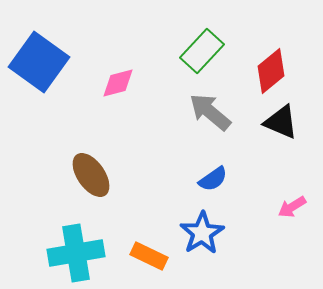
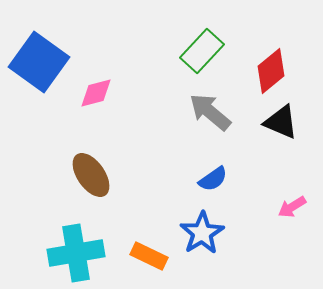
pink diamond: moved 22 px left, 10 px down
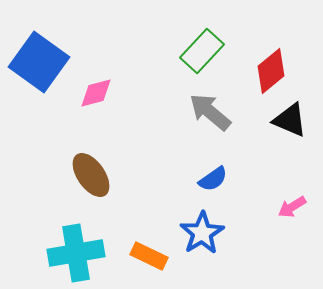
black triangle: moved 9 px right, 2 px up
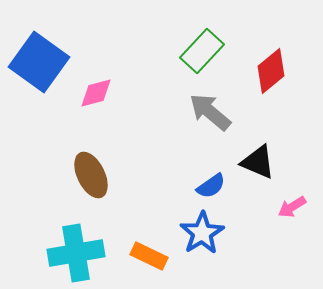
black triangle: moved 32 px left, 42 px down
brown ellipse: rotated 9 degrees clockwise
blue semicircle: moved 2 px left, 7 px down
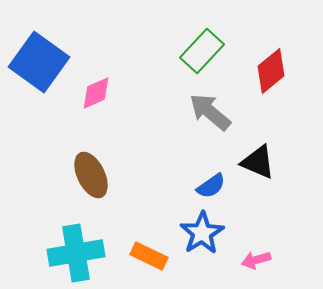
pink diamond: rotated 9 degrees counterclockwise
pink arrow: moved 36 px left, 53 px down; rotated 16 degrees clockwise
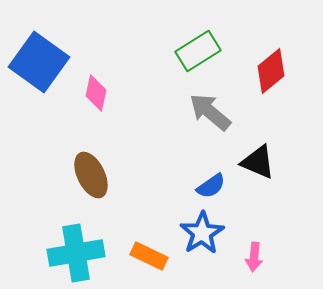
green rectangle: moved 4 px left; rotated 15 degrees clockwise
pink diamond: rotated 54 degrees counterclockwise
pink arrow: moved 2 px left, 3 px up; rotated 68 degrees counterclockwise
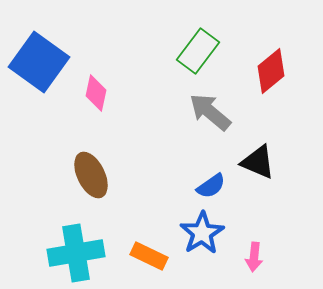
green rectangle: rotated 21 degrees counterclockwise
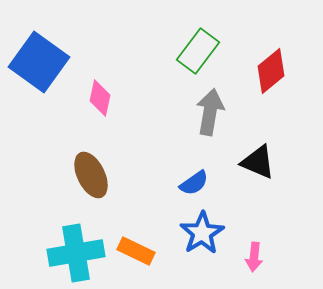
pink diamond: moved 4 px right, 5 px down
gray arrow: rotated 60 degrees clockwise
blue semicircle: moved 17 px left, 3 px up
orange rectangle: moved 13 px left, 5 px up
